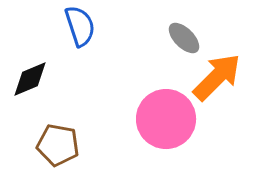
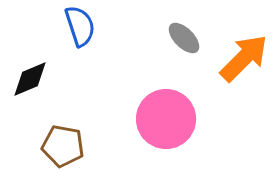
orange arrow: moved 27 px right, 19 px up
brown pentagon: moved 5 px right, 1 px down
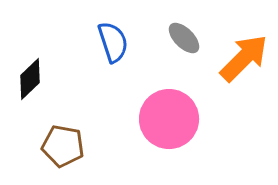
blue semicircle: moved 33 px right, 16 px down
black diamond: rotated 21 degrees counterclockwise
pink circle: moved 3 px right
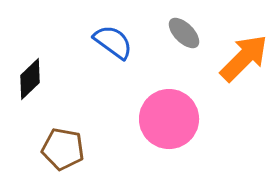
gray ellipse: moved 5 px up
blue semicircle: rotated 36 degrees counterclockwise
brown pentagon: moved 3 px down
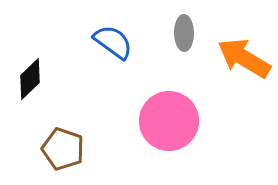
gray ellipse: rotated 44 degrees clockwise
orange arrow: rotated 104 degrees counterclockwise
pink circle: moved 2 px down
brown pentagon: rotated 9 degrees clockwise
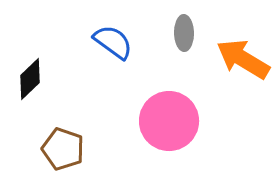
orange arrow: moved 1 px left, 1 px down
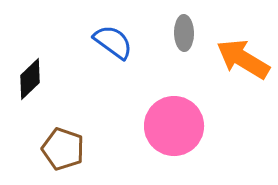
pink circle: moved 5 px right, 5 px down
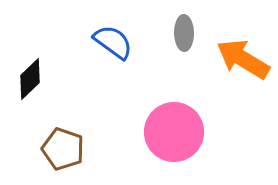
pink circle: moved 6 px down
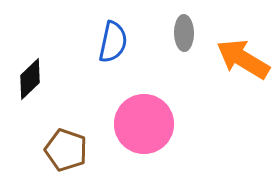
blue semicircle: rotated 66 degrees clockwise
pink circle: moved 30 px left, 8 px up
brown pentagon: moved 3 px right, 1 px down
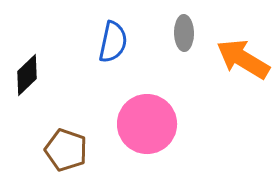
black diamond: moved 3 px left, 4 px up
pink circle: moved 3 px right
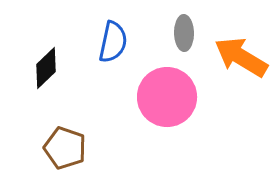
orange arrow: moved 2 px left, 2 px up
black diamond: moved 19 px right, 7 px up
pink circle: moved 20 px right, 27 px up
brown pentagon: moved 1 px left, 2 px up
